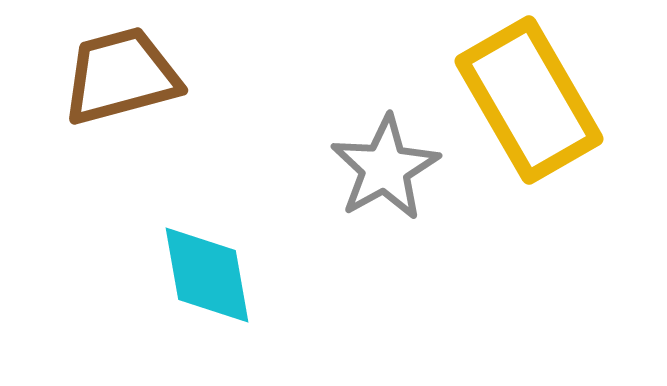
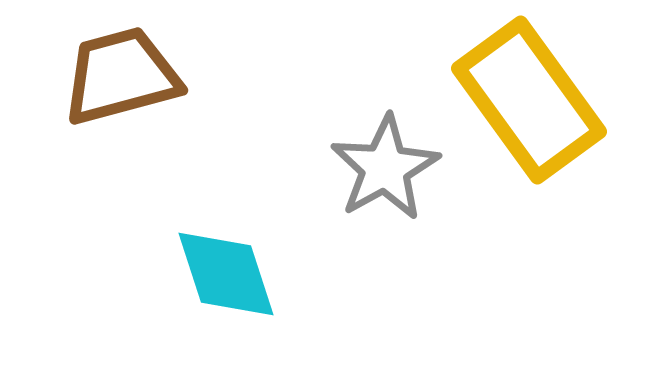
yellow rectangle: rotated 6 degrees counterclockwise
cyan diamond: moved 19 px right, 1 px up; rotated 8 degrees counterclockwise
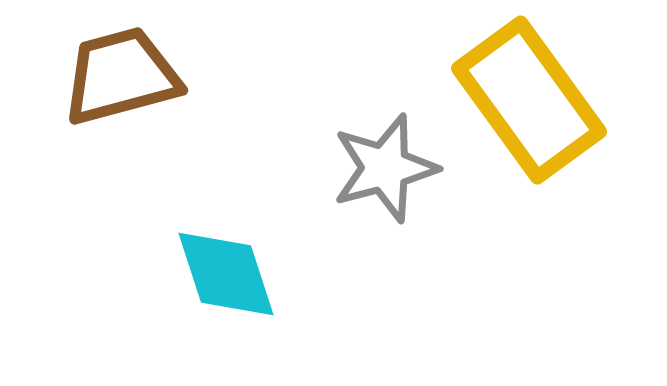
gray star: rotated 14 degrees clockwise
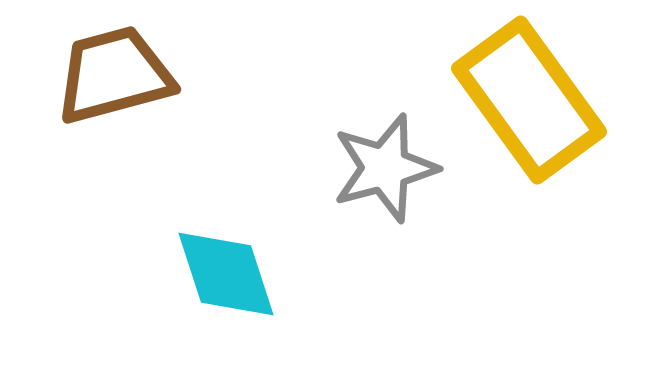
brown trapezoid: moved 7 px left, 1 px up
